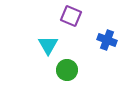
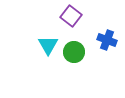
purple square: rotated 15 degrees clockwise
green circle: moved 7 px right, 18 px up
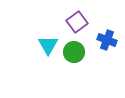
purple square: moved 6 px right, 6 px down; rotated 15 degrees clockwise
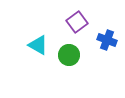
cyan triangle: moved 10 px left; rotated 30 degrees counterclockwise
green circle: moved 5 px left, 3 px down
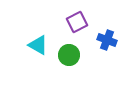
purple square: rotated 10 degrees clockwise
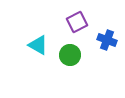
green circle: moved 1 px right
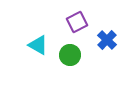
blue cross: rotated 24 degrees clockwise
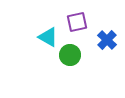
purple square: rotated 15 degrees clockwise
cyan triangle: moved 10 px right, 8 px up
